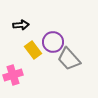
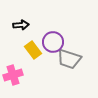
gray trapezoid: rotated 30 degrees counterclockwise
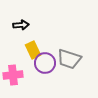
purple circle: moved 8 px left, 21 px down
yellow rectangle: rotated 12 degrees clockwise
pink cross: rotated 12 degrees clockwise
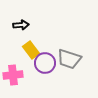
yellow rectangle: moved 2 px left; rotated 12 degrees counterclockwise
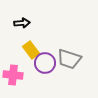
black arrow: moved 1 px right, 2 px up
pink cross: rotated 12 degrees clockwise
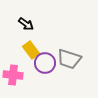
black arrow: moved 4 px right, 1 px down; rotated 42 degrees clockwise
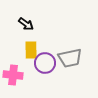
yellow rectangle: rotated 36 degrees clockwise
gray trapezoid: moved 1 px right, 1 px up; rotated 30 degrees counterclockwise
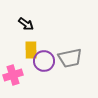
purple circle: moved 1 px left, 2 px up
pink cross: rotated 24 degrees counterclockwise
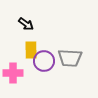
gray trapezoid: rotated 15 degrees clockwise
pink cross: moved 2 px up; rotated 18 degrees clockwise
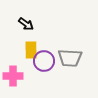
pink cross: moved 3 px down
